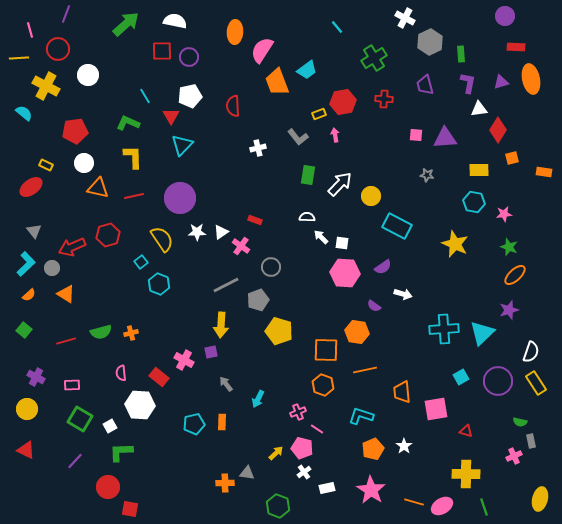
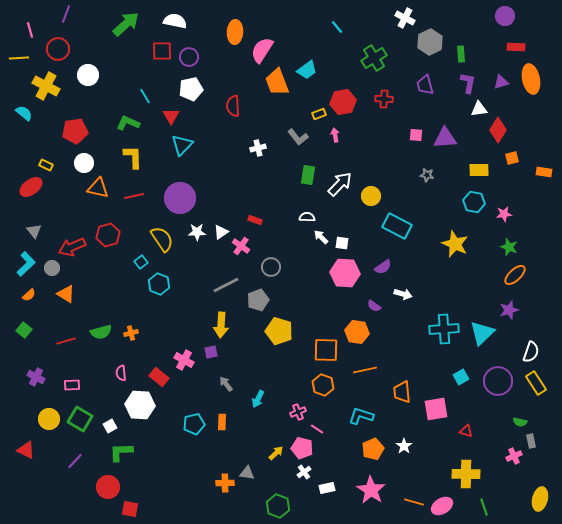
white pentagon at (190, 96): moved 1 px right, 7 px up
yellow circle at (27, 409): moved 22 px right, 10 px down
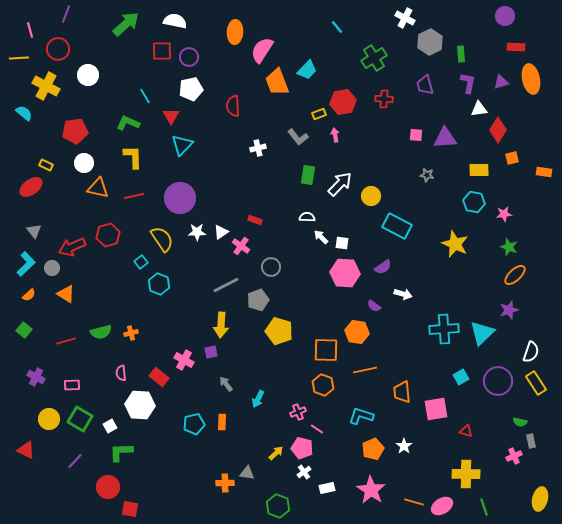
cyan trapezoid at (307, 70): rotated 10 degrees counterclockwise
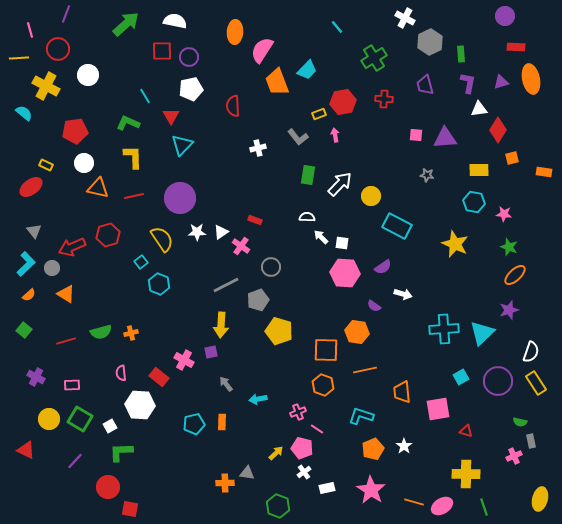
pink star at (504, 214): rotated 14 degrees clockwise
cyan arrow at (258, 399): rotated 54 degrees clockwise
pink square at (436, 409): moved 2 px right
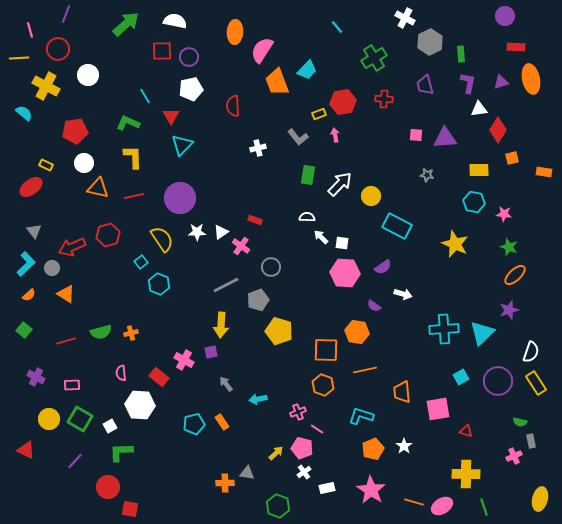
orange rectangle at (222, 422): rotated 35 degrees counterclockwise
